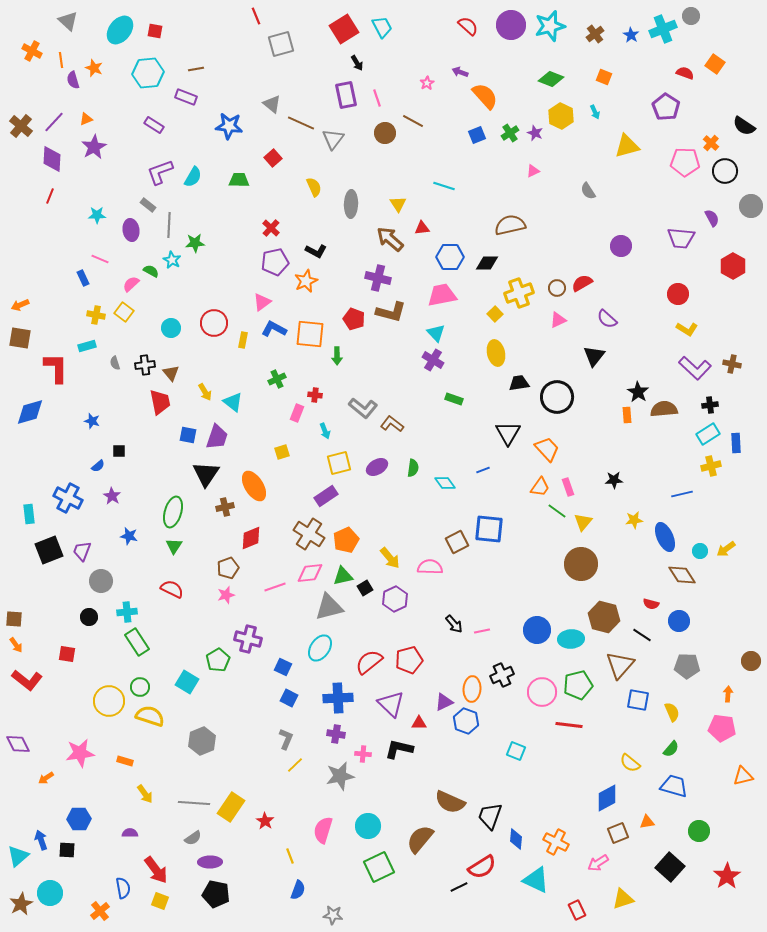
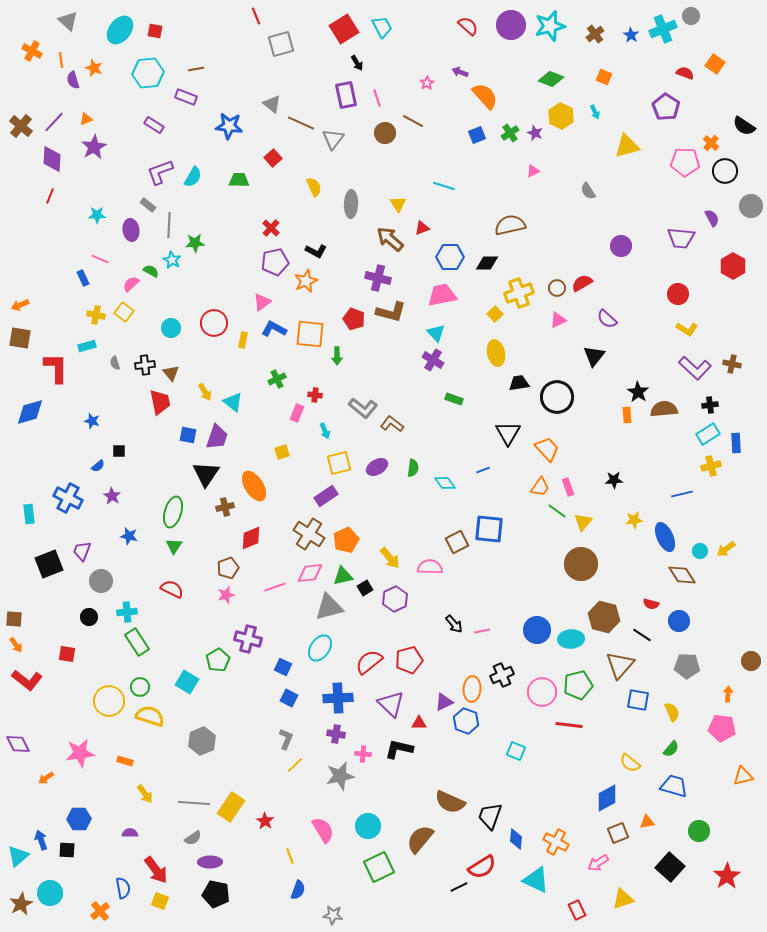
red triangle at (422, 228): rotated 14 degrees counterclockwise
black square at (49, 550): moved 14 px down
pink semicircle at (323, 830): rotated 132 degrees clockwise
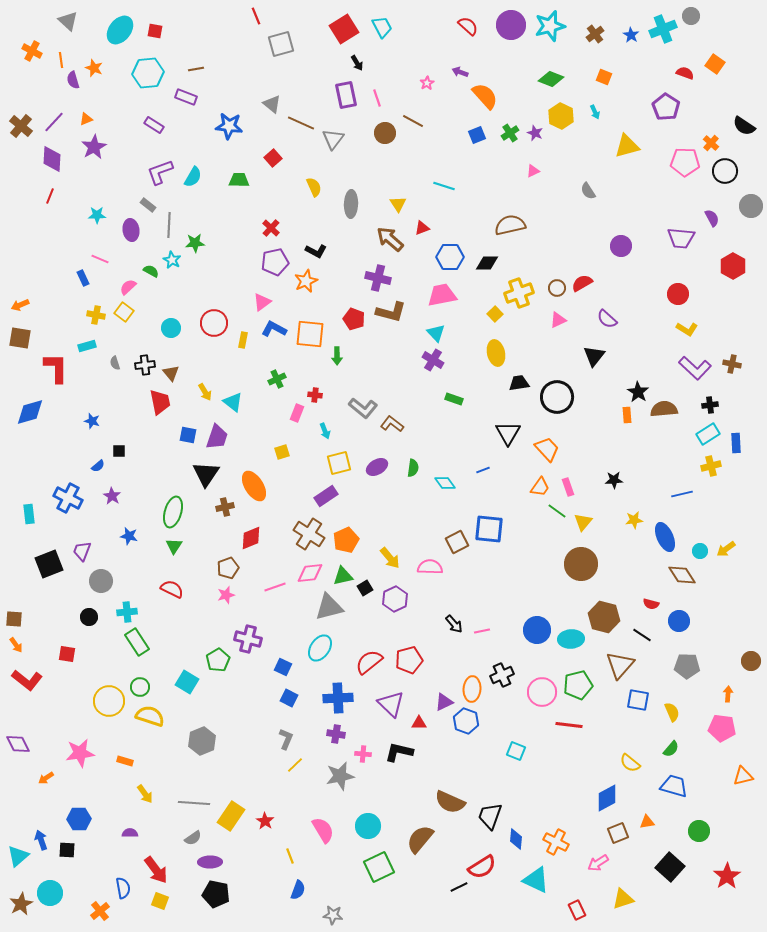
pink semicircle at (131, 284): moved 3 px left, 3 px down
black L-shape at (399, 749): moved 3 px down
yellow rectangle at (231, 807): moved 9 px down
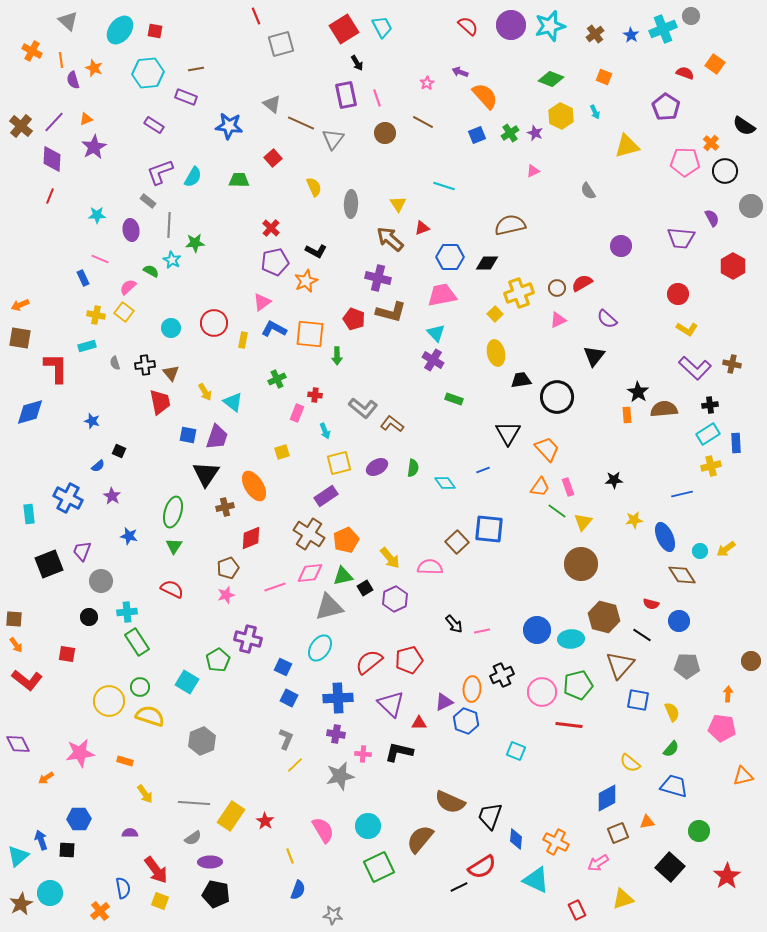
brown line at (413, 121): moved 10 px right, 1 px down
gray rectangle at (148, 205): moved 4 px up
black trapezoid at (519, 383): moved 2 px right, 3 px up
black square at (119, 451): rotated 24 degrees clockwise
brown square at (457, 542): rotated 15 degrees counterclockwise
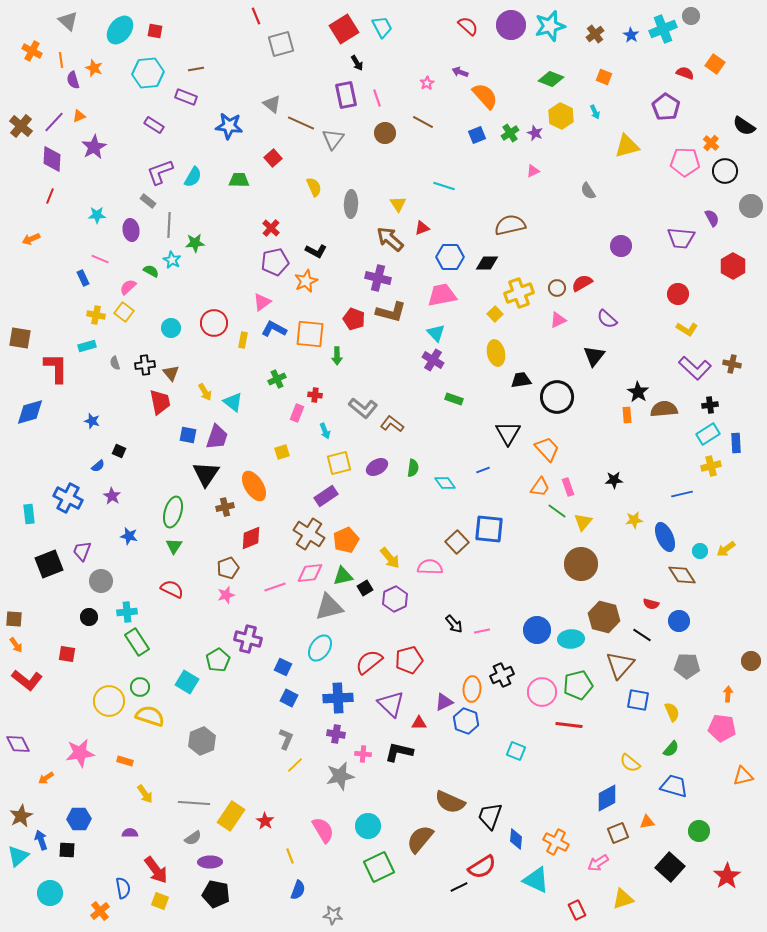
orange triangle at (86, 119): moved 7 px left, 3 px up
orange arrow at (20, 305): moved 11 px right, 66 px up
brown star at (21, 904): moved 88 px up
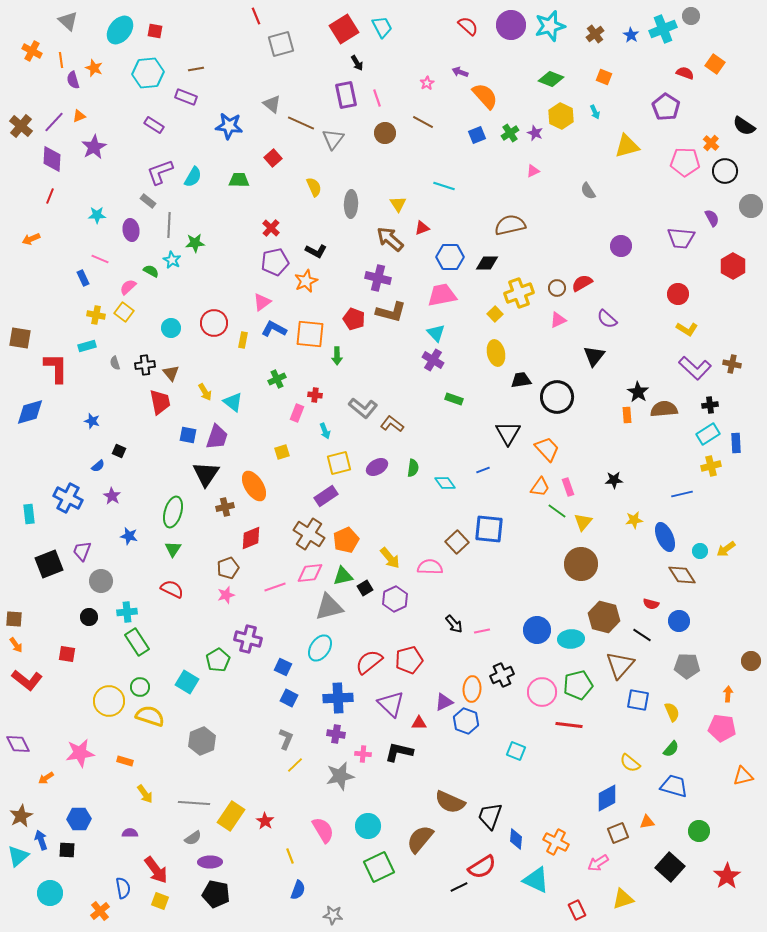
green triangle at (174, 546): moved 1 px left, 3 px down
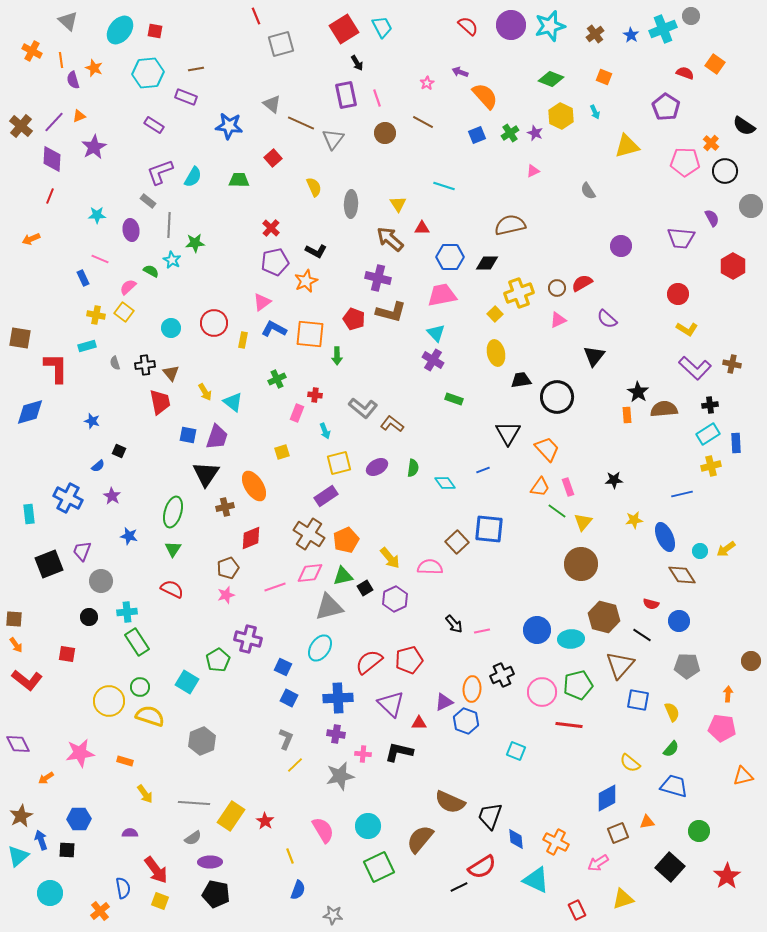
red triangle at (422, 228): rotated 21 degrees clockwise
blue diamond at (516, 839): rotated 10 degrees counterclockwise
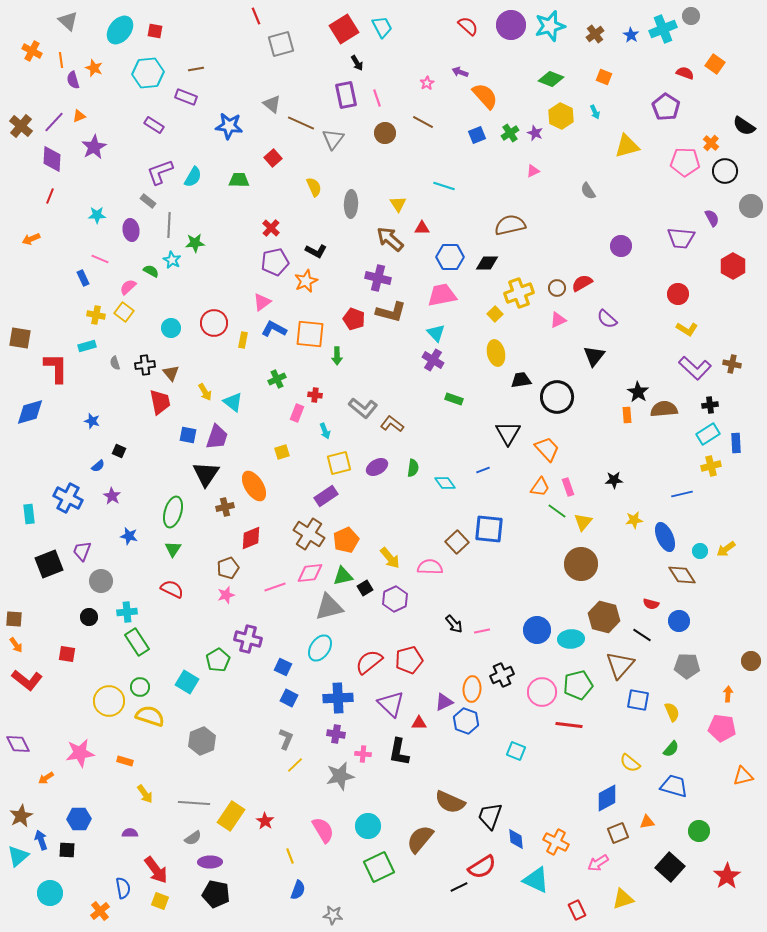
black L-shape at (399, 752): rotated 92 degrees counterclockwise
